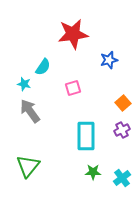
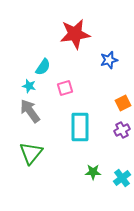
red star: moved 2 px right
cyan star: moved 5 px right, 2 px down
pink square: moved 8 px left
orange square: rotated 14 degrees clockwise
cyan rectangle: moved 6 px left, 9 px up
green triangle: moved 3 px right, 13 px up
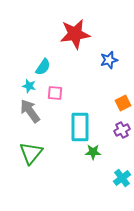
pink square: moved 10 px left, 5 px down; rotated 21 degrees clockwise
green star: moved 20 px up
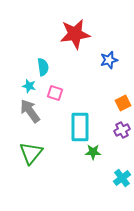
cyan semicircle: rotated 42 degrees counterclockwise
pink square: rotated 14 degrees clockwise
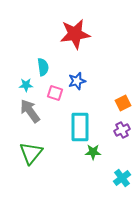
blue star: moved 32 px left, 21 px down
cyan star: moved 3 px left, 1 px up; rotated 16 degrees counterclockwise
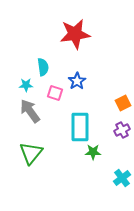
blue star: rotated 18 degrees counterclockwise
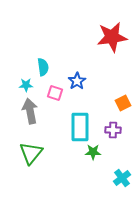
red star: moved 37 px right, 3 px down
gray arrow: rotated 25 degrees clockwise
purple cross: moved 9 px left; rotated 28 degrees clockwise
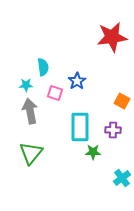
orange square: moved 1 px left, 2 px up; rotated 35 degrees counterclockwise
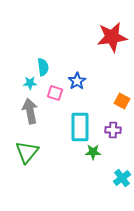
cyan star: moved 4 px right, 2 px up
green triangle: moved 4 px left, 1 px up
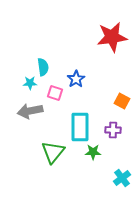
blue star: moved 1 px left, 2 px up
gray arrow: rotated 90 degrees counterclockwise
green triangle: moved 26 px right
